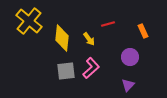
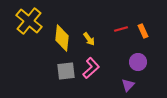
red line: moved 13 px right, 5 px down
purple circle: moved 8 px right, 5 px down
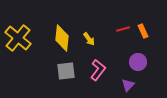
yellow cross: moved 11 px left, 17 px down
red line: moved 2 px right
pink L-shape: moved 7 px right, 2 px down; rotated 10 degrees counterclockwise
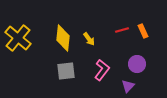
red line: moved 1 px left, 1 px down
yellow diamond: moved 1 px right
purple circle: moved 1 px left, 2 px down
pink L-shape: moved 4 px right
purple triangle: moved 1 px down
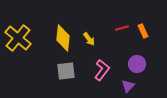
red line: moved 2 px up
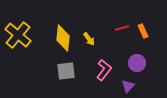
yellow cross: moved 3 px up
purple circle: moved 1 px up
pink L-shape: moved 2 px right
